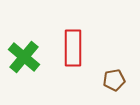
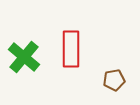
red rectangle: moved 2 px left, 1 px down
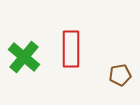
brown pentagon: moved 6 px right, 5 px up
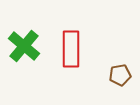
green cross: moved 11 px up
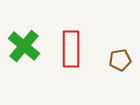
brown pentagon: moved 15 px up
